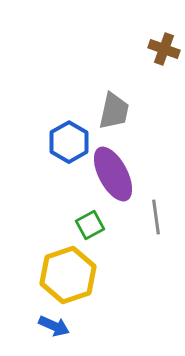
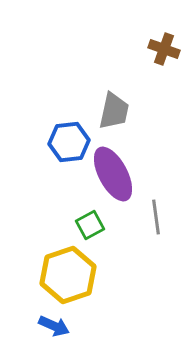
blue hexagon: rotated 24 degrees clockwise
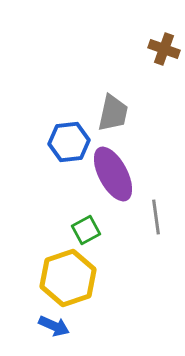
gray trapezoid: moved 1 px left, 2 px down
green square: moved 4 px left, 5 px down
yellow hexagon: moved 3 px down
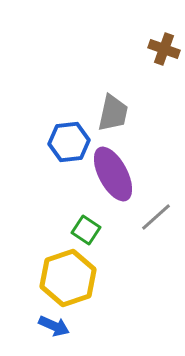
gray line: rotated 56 degrees clockwise
green square: rotated 28 degrees counterclockwise
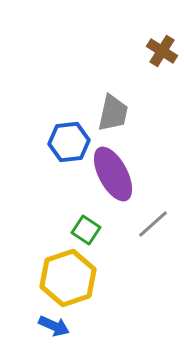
brown cross: moved 2 px left, 2 px down; rotated 12 degrees clockwise
gray line: moved 3 px left, 7 px down
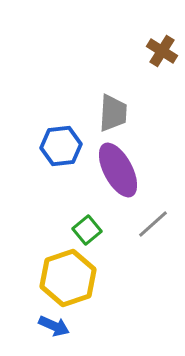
gray trapezoid: rotated 9 degrees counterclockwise
blue hexagon: moved 8 px left, 4 px down
purple ellipse: moved 5 px right, 4 px up
green square: moved 1 px right; rotated 16 degrees clockwise
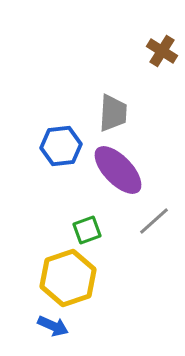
purple ellipse: rotated 16 degrees counterclockwise
gray line: moved 1 px right, 3 px up
green square: rotated 20 degrees clockwise
blue arrow: moved 1 px left
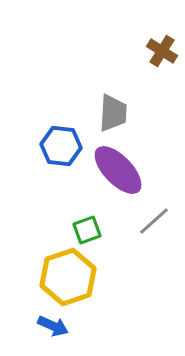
blue hexagon: rotated 12 degrees clockwise
yellow hexagon: moved 1 px up
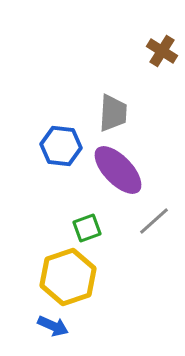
green square: moved 2 px up
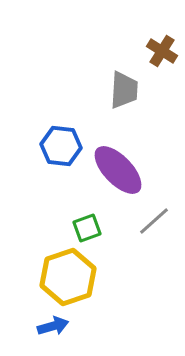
gray trapezoid: moved 11 px right, 23 px up
blue arrow: rotated 40 degrees counterclockwise
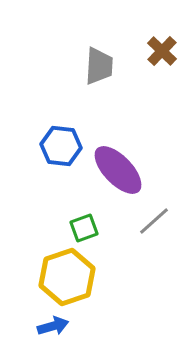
brown cross: rotated 12 degrees clockwise
gray trapezoid: moved 25 px left, 24 px up
green square: moved 3 px left
yellow hexagon: moved 1 px left
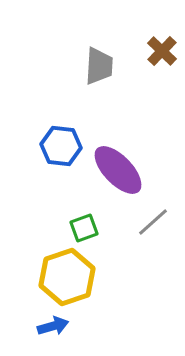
gray line: moved 1 px left, 1 px down
